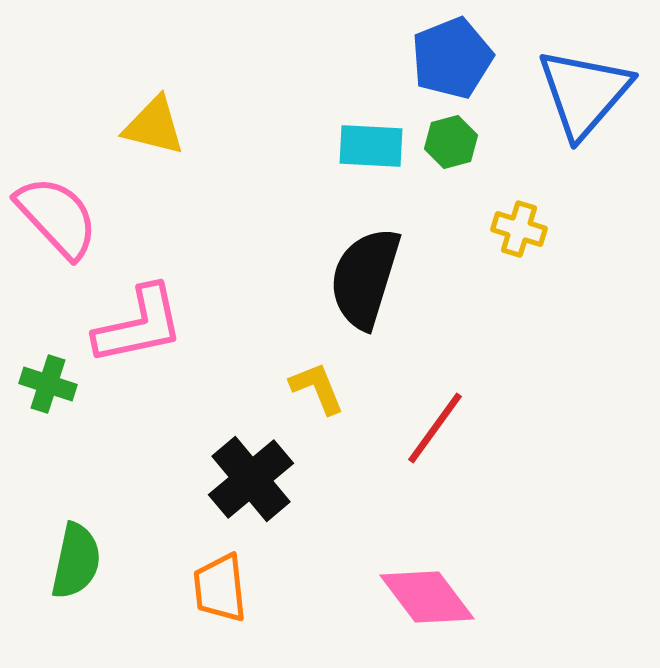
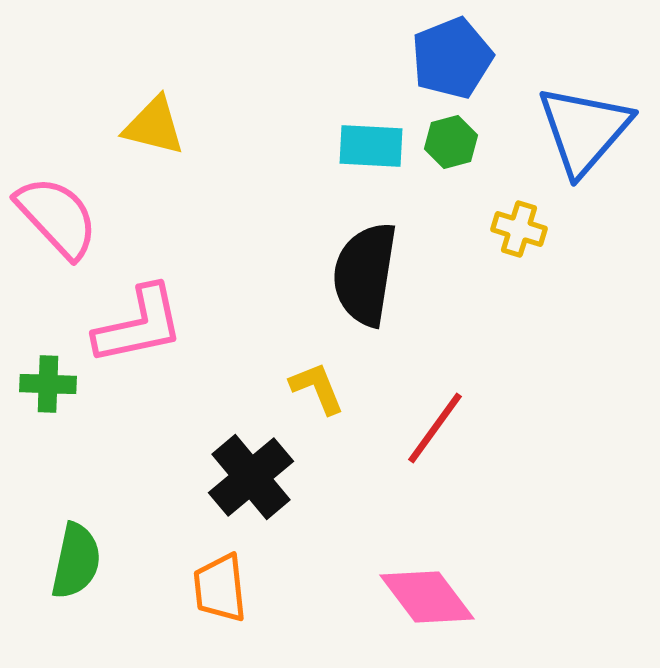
blue triangle: moved 37 px down
black semicircle: moved 4 px up; rotated 8 degrees counterclockwise
green cross: rotated 16 degrees counterclockwise
black cross: moved 2 px up
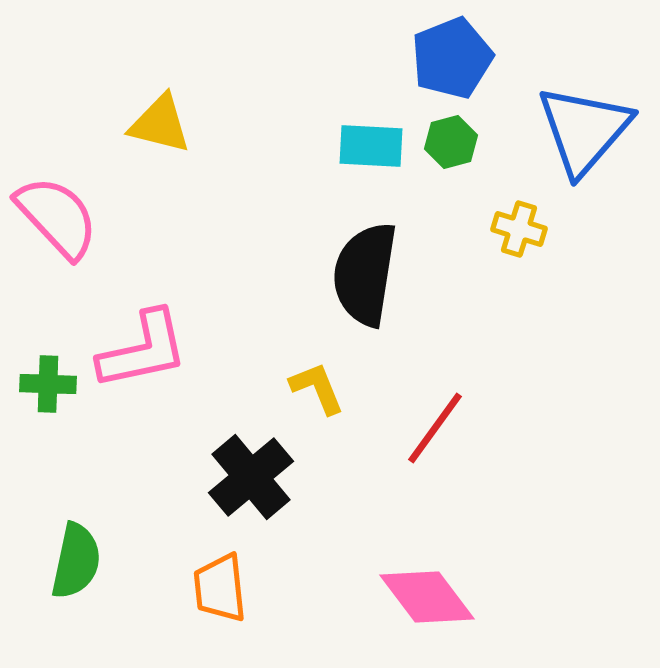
yellow triangle: moved 6 px right, 2 px up
pink L-shape: moved 4 px right, 25 px down
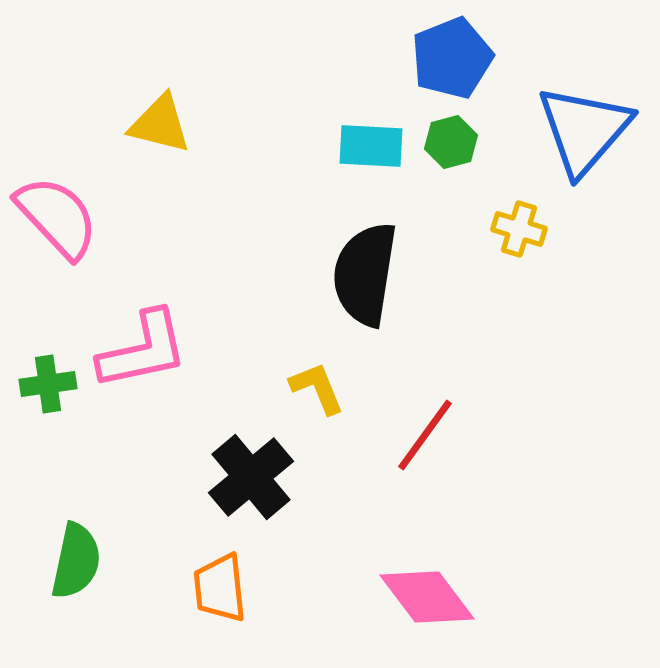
green cross: rotated 10 degrees counterclockwise
red line: moved 10 px left, 7 px down
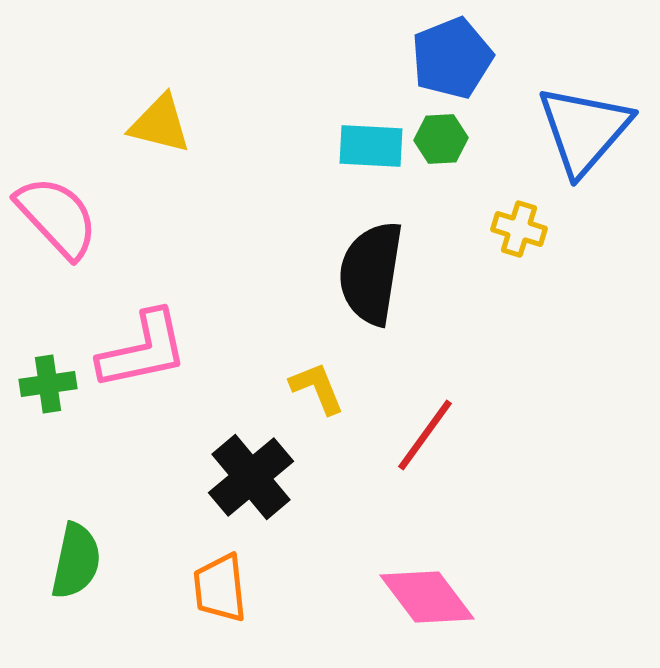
green hexagon: moved 10 px left, 3 px up; rotated 12 degrees clockwise
black semicircle: moved 6 px right, 1 px up
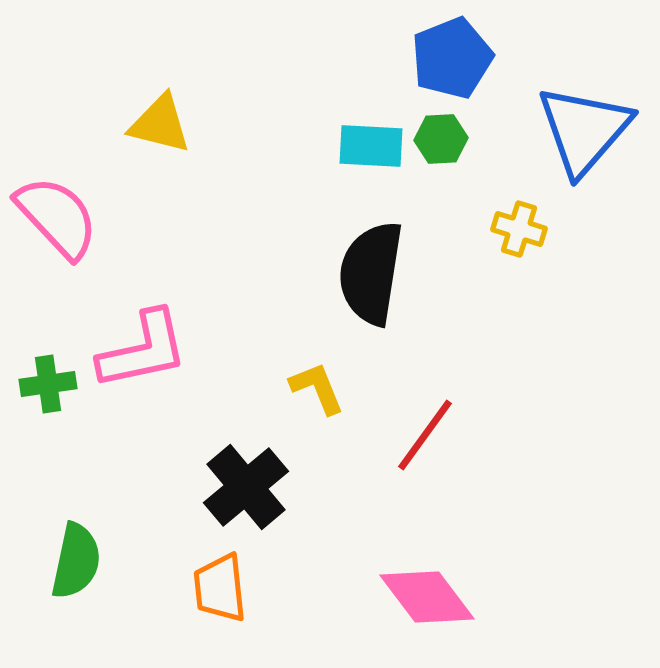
black cross: moved 5 px left, 10 px down
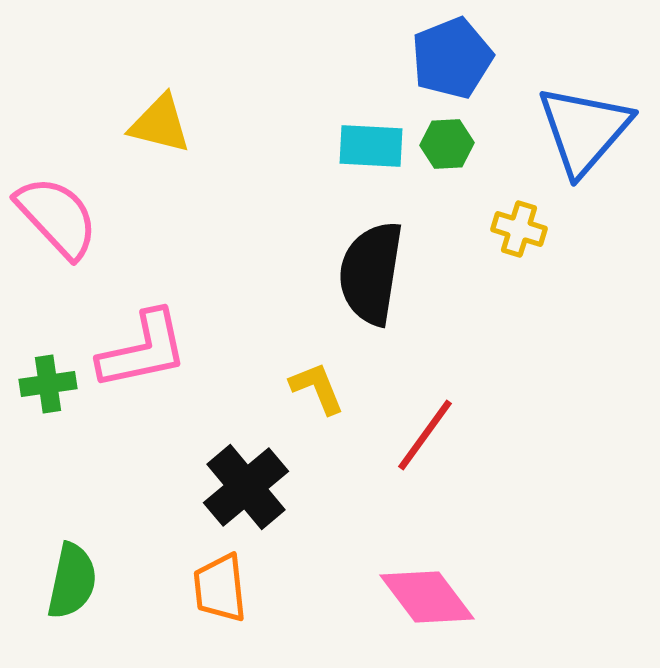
green hexagon: moved 6 px right, 5 px down
green semicircle: moved 4 px left, 20 px down
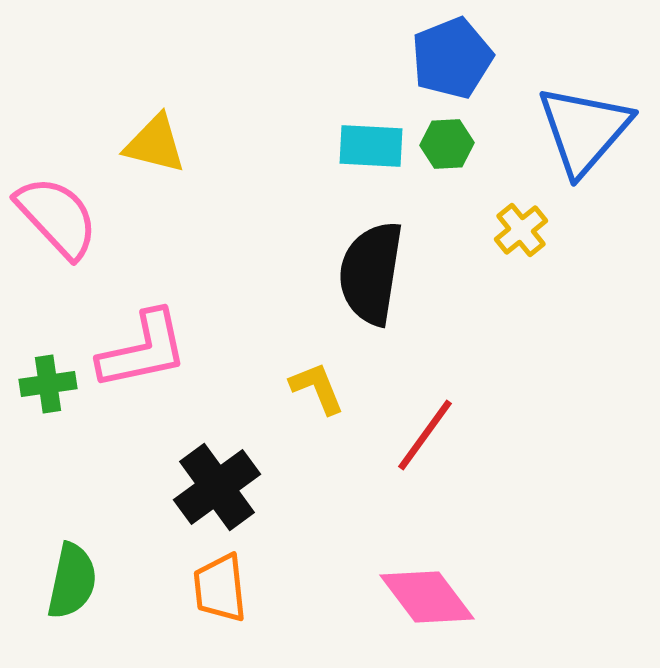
yellow triangle: moved 5 px left, 20 px down
yellow cross: moved 2 px right, 1 px down; rotated 34 degrees clockwise
black cross: moved 29 px left; rotated 4 degrees clockwise
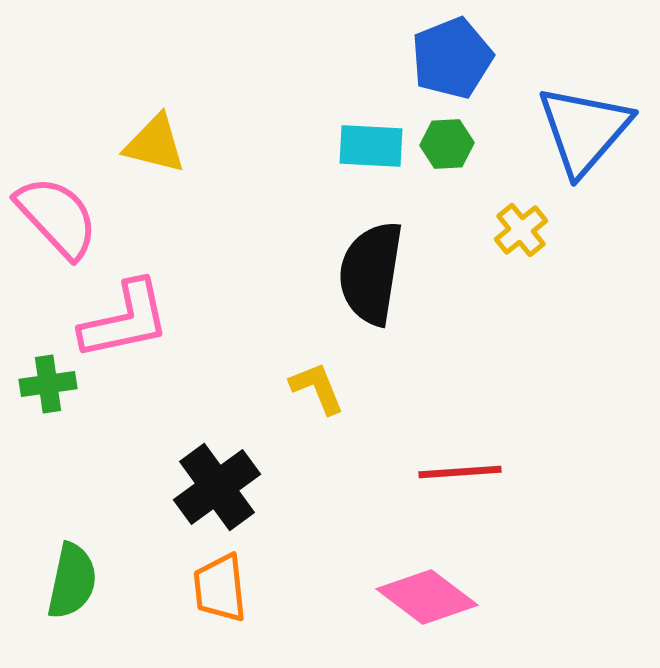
pink L-shape: moved 18 px left, 30 px up
red line: moved 35 px right, 37 px down; rotated 50 degrees clockwise
pink diamond: rotated 16 degrees counterclockwise
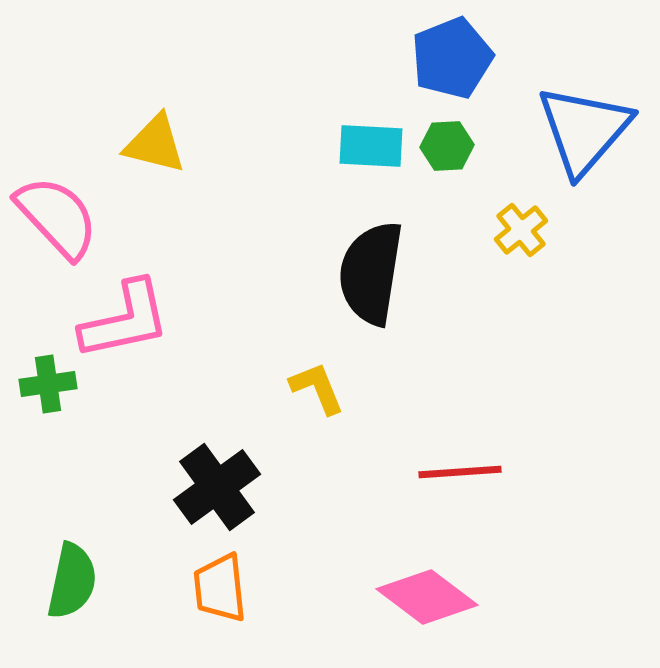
green hexagon: moved 2 px down
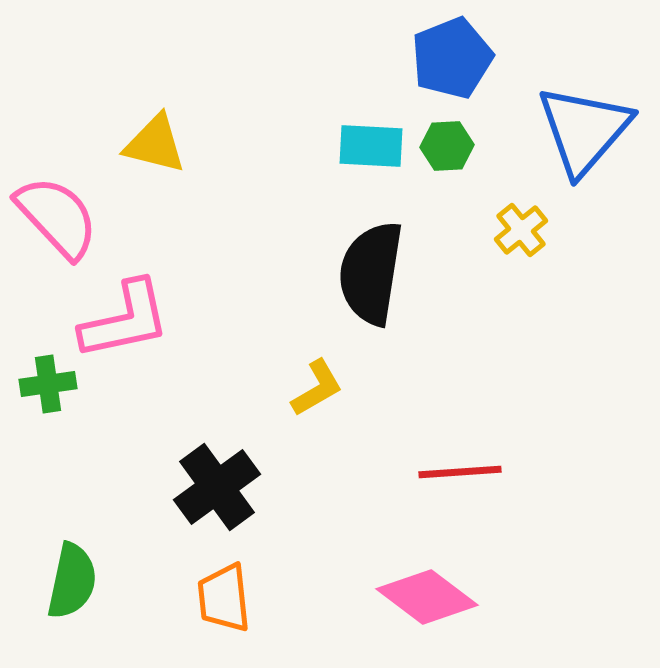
yellow L-shape: rotated 82 degrees clockwise
orange trapezoid: moved 4 px right, 10 px down
